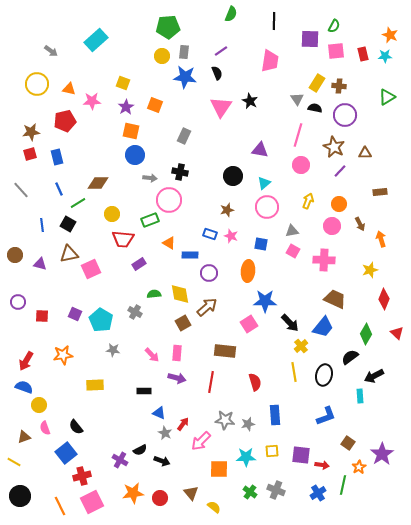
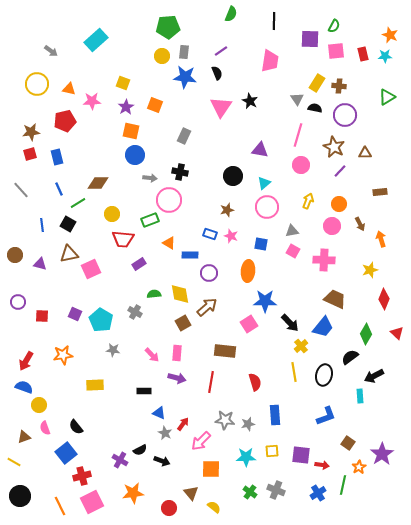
orange square at (219, 469): moved 8 px left
red circle at (160, 498): moved 9 px right, 10 px down
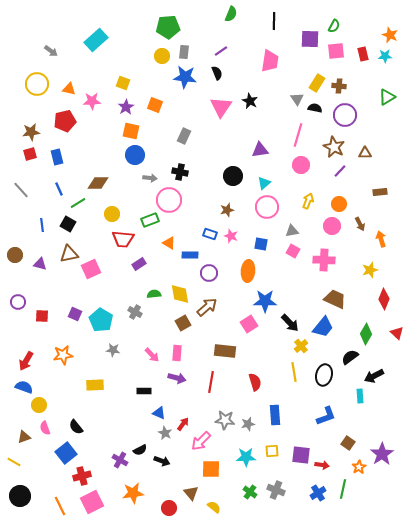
purple triangle at (260, 150): rotated 18 degrees counterclockwise
green line at (343, 485): moved 4 px down
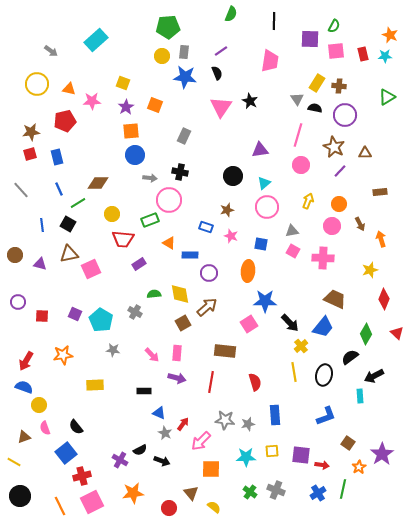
orange square at (131, 131): rotated 18 degrees counterclockwise
blue rectangle at (210, 234): moved 4 px left, 7 px up
pink cross at (324, 260): moved 1 px left, 2 px up
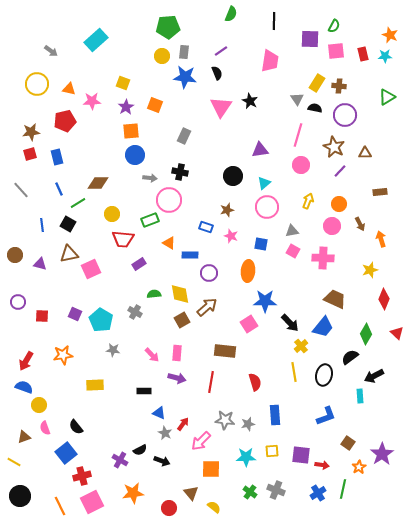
brown square at (183, 323): moved 1 px left, 3 px up
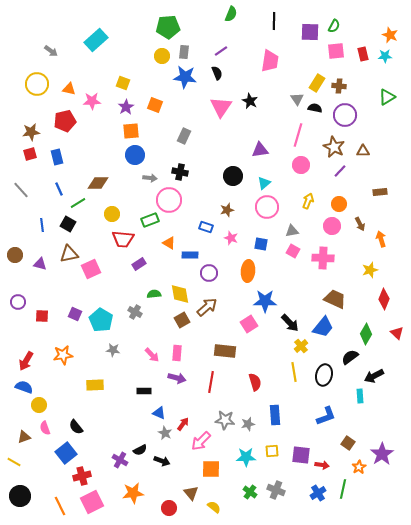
purple square at (310, 39): moved 7 px up
brown triangle at (365, 153): moved 2 px left, 2 px up
pink star at (231, 236): moved 2 px down
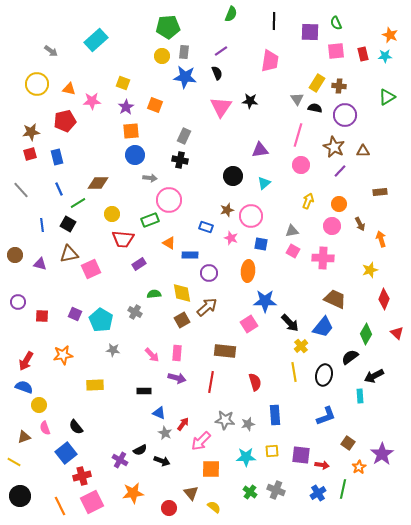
green semicircle at (334, 26): moved 2 px right, 3 px up; rotated 128 degrees clockwise
black star at (250, 101): rotated 21 degrees counterclockwise
black cross at (180, 172): moved 12 px up
pink circle at (267, 207): moved 16 px left, 9 px down
yellow diamond at (180, 294): moved 2 px right, 1 px up
